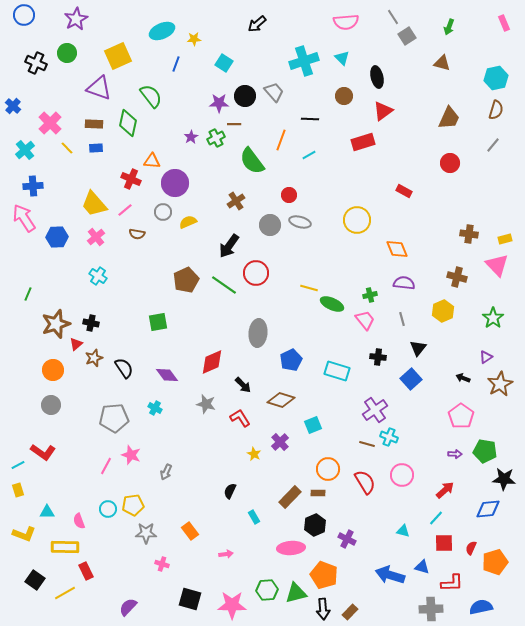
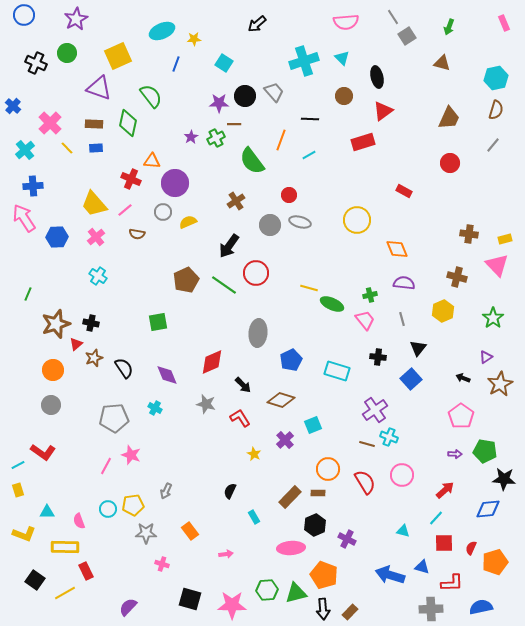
purple diamond at (167, 375): rotated 15 degrees clockwise
purple cross at (280, 442): moved 5 px right, 2 px up
gray arrow at (166, 472): moved 19 px down
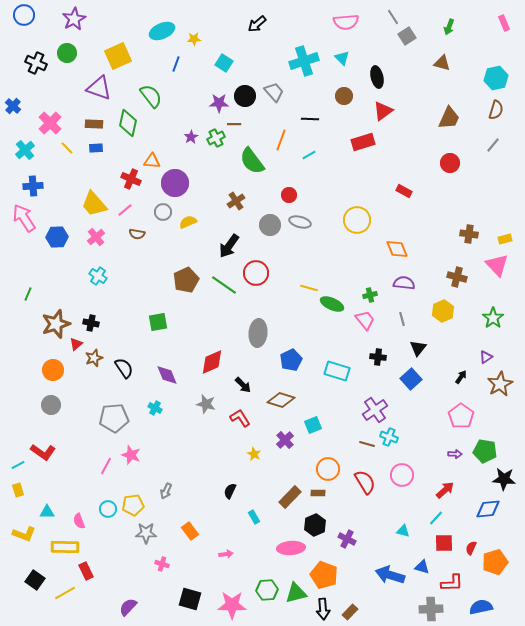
purple star at (76, 19): moved 2 px left
black arrow at (463, 378): moved 2 px left, 1 px up; rotated 104 degrees clockwise
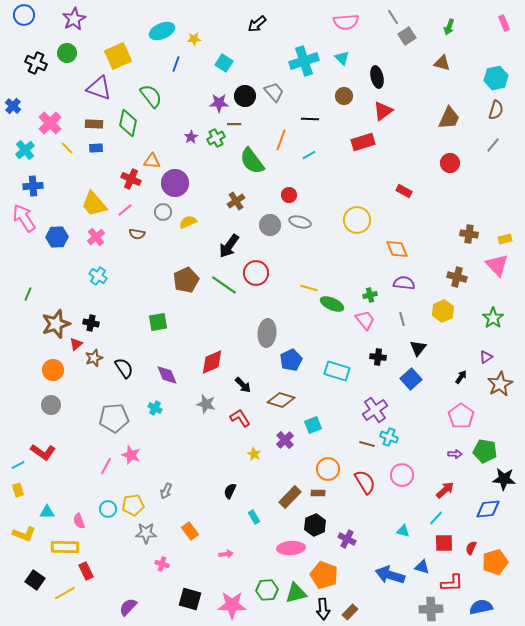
gray ellipse at (258, 333): moved 9 px right
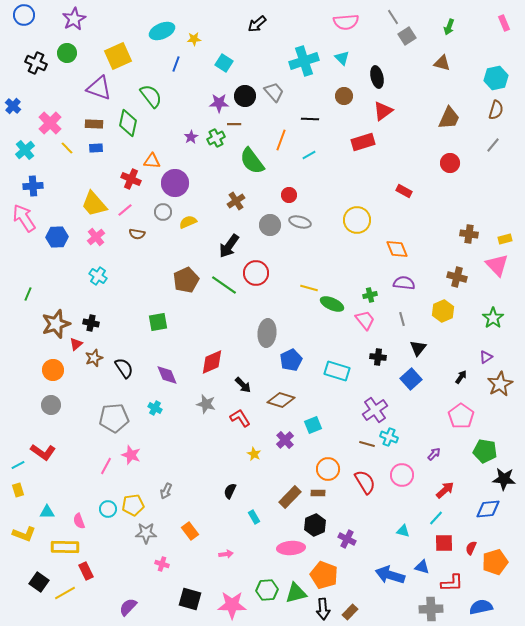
purple arrow at (455, 454): moved 21 px left; rotated 48 degrees counterclockwise
black square at (35, 580): moved 4 px right, 2 px down
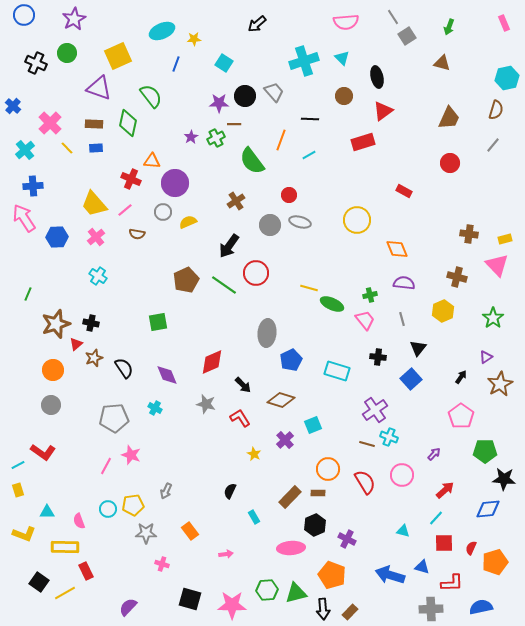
cyan hexagon at (496, 78): moved 11 px right
green pentagon at (485, 451): rotated 10 degrees counterclockwise
orange pentagon at (324, 575): moved 8 px right
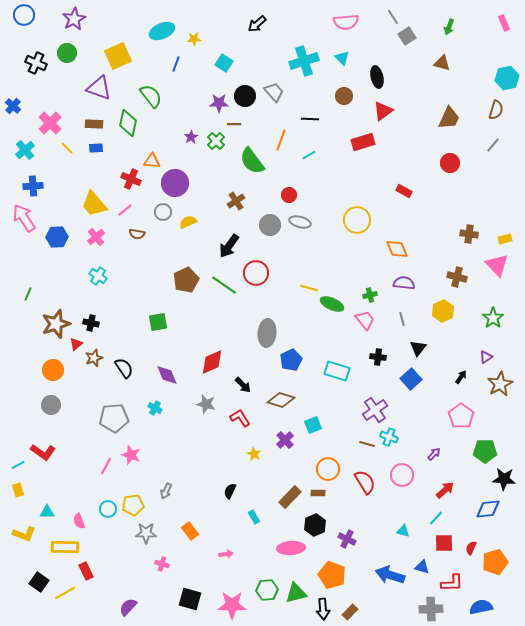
green cross at (216, 138): moved 3 px down; rotated 18 degrees counterclockwise
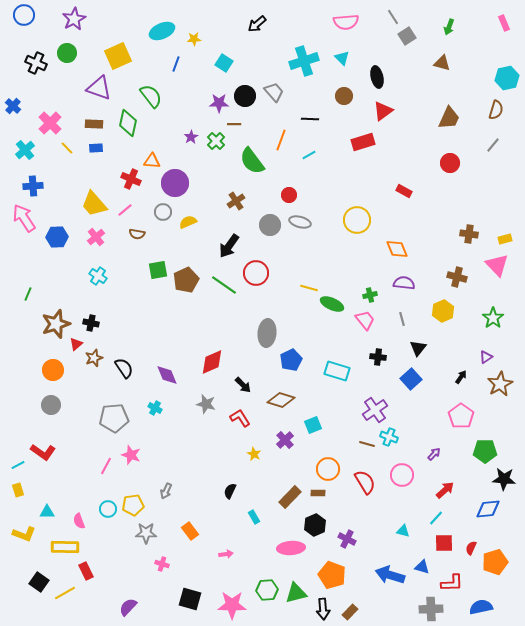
green square at (158, 322): moved 52 px up
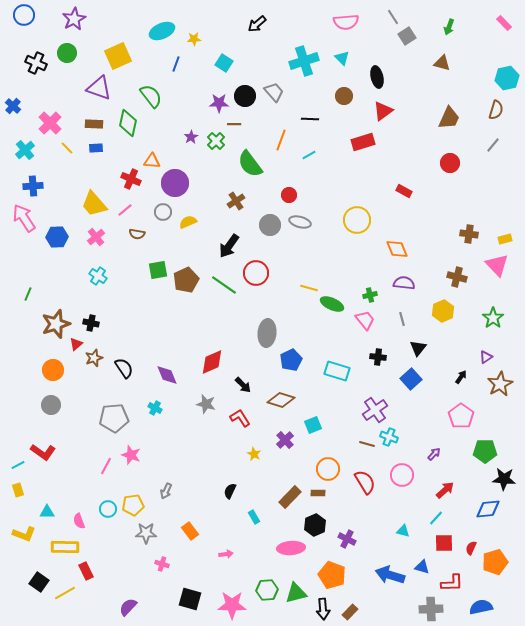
pink rectangle at (504, 23): rotated 21 degrees counterclockwise
green semicircle at (252, 161): moved 2 px left, 3 px down
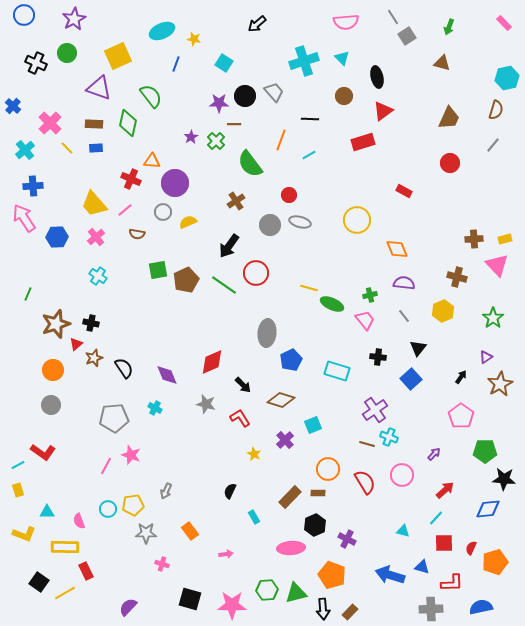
yellow star at (194, 39): rotated 16 degrees clockwise
brown cross at (469, 234): moved 5 px right, 5 px down; rotated 12 degrees counterclockwise
gray line at (402, 319): moved 2 px right, 3 px up; rotated 24 degrees counterclockwise
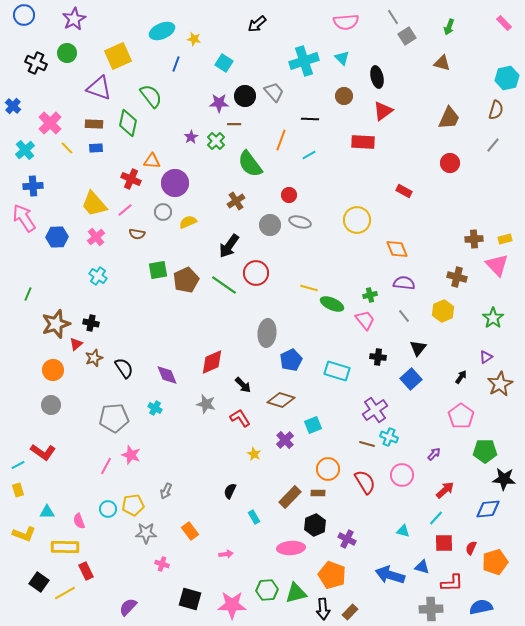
red rectangle at (363, 142): rotated 20 degrees clockwise
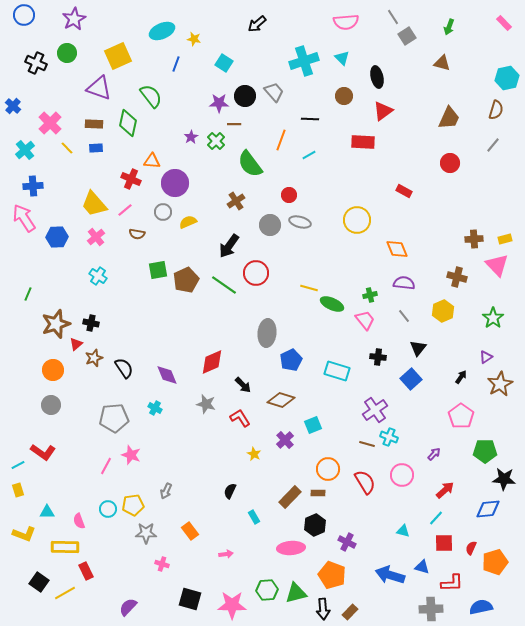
purple cross at (347, 539): moved 3 px down
